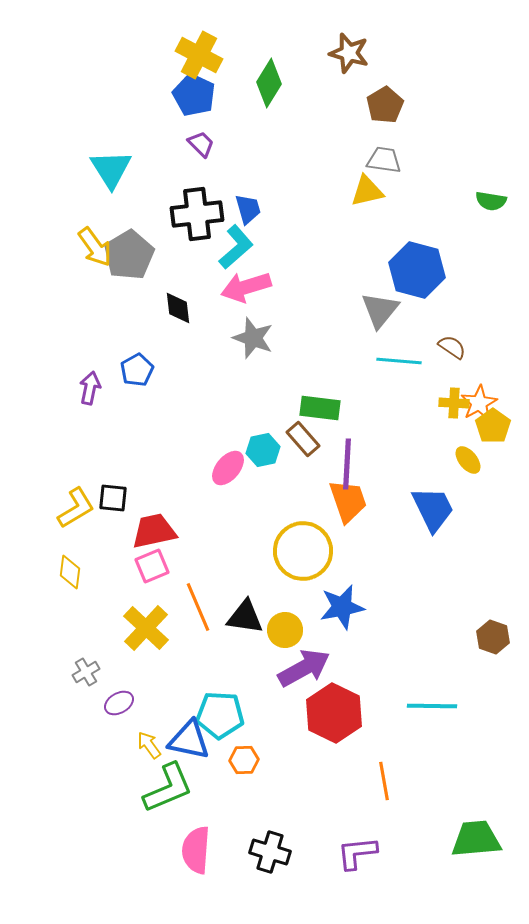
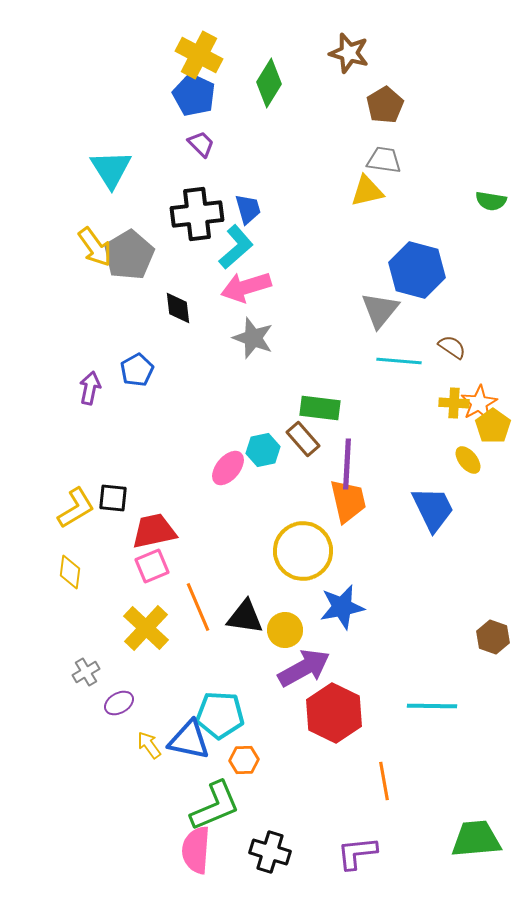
orange trapezoid at (348, 501): rotated 6 degrees clockwise
green L-shape at (168, 788): moved 47 px right, 18 px down
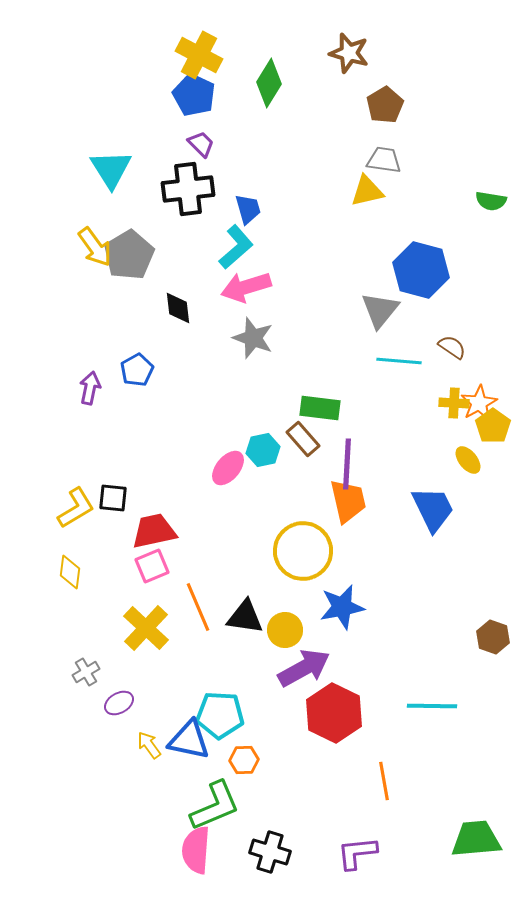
black cross at (197, 214): moved 9 px left, 25 px up
blue hexagon at (417, 270): moved 4 px right
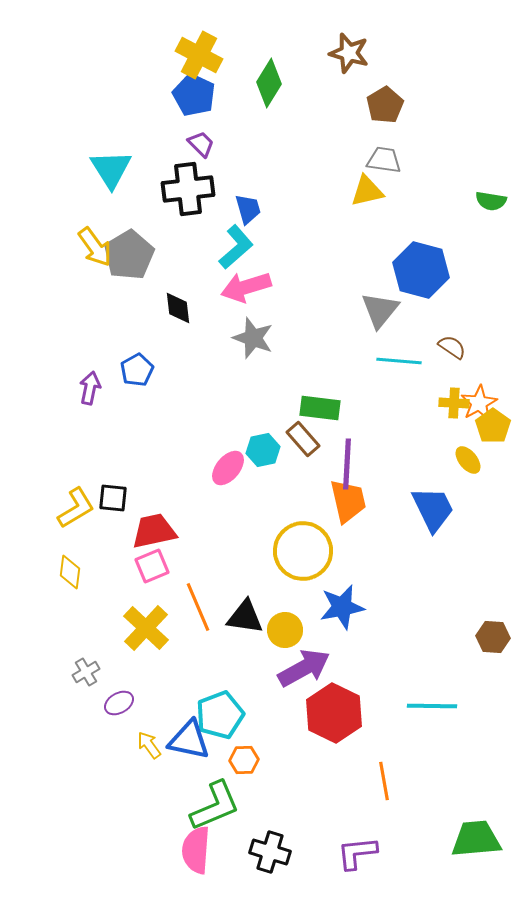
brown hexagon at (493, 637): rotated 16 degrees counterclockwise
cyan pentagon at (220, 715): rotated 24 degrees counterclockwise
